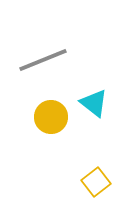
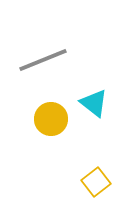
yellow circle: moved 2 px down
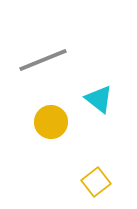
cyan triangle: moved 5 px right, 4 px up
yellow circle: moved 3 px down
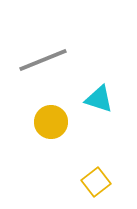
cyan triangle: rotated 20 degrees counterclockwise
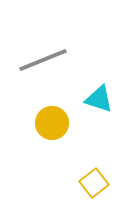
yellow circle: moved 1 px right, 1 px down
yellow square: moved 2 px left, 1 px down
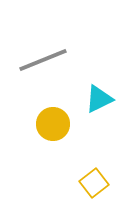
cyan triangle: rotated 44 degrees counterclockwise
yellow circle: moved 1 px right, 1 px down
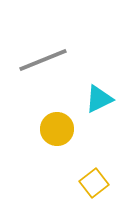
yellow circle: moved 4 px right, 5 px down
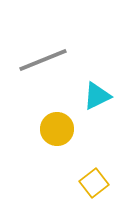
cyan triangle: moved 2 px left, 3 px up
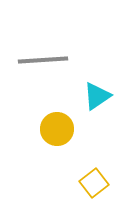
gray line: rotated 18 degrees clockwise
cyan triangle: rotated 8 degrees counterclockwise
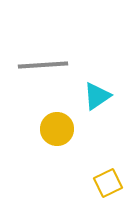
gray line: moved 5 px down
yellow square: moved 14 px right; rotated 12 degrees clockwise
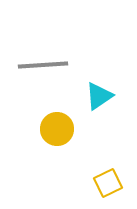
cyan triangle: moved 2 px right
